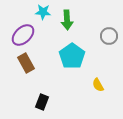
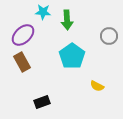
brown rectangle: moved 4 px left, 1 px up
yellow semicircle: moved 1 px left, 1 px down; rotated 32 degrees counterclockwise
black rectangle: rotated 49 degrees clockwise
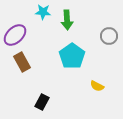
purple ellipse: moved 8 px left
black rectangle: rotated 42 degrees counterclockwise
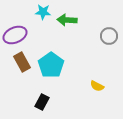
green arrow: rotated 96 degrees clockwise
purple ellipse: rotated 20 degrees clockwise
cyan pentagon: moved 21 px left, 9 px down
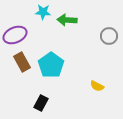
black rectangle: moved 1 px left, 1 px down
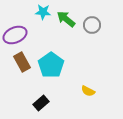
green arrow: moved 1 px left, 1 px up; rotated 36 degrees clockwise
gray circle: moved 17 px left, 11 px up
yellow semicircle: moved 9 px left, 5 px down
black rectangle: rotated 21 degrees clockwise
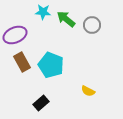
cyan pentagon: rotated 15 degrees counterclockwise
